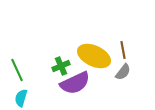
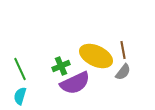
yellow ellipse: moved 2 px right
green line: moved 3 px right, 1 px up
cyan semicircle: moved 1 px left, 2 px up
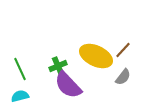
brown line: rotated 54 degrees clockwise
green cross: moved 3 px left
gray semicircle: moved 5 px down
purple semicircle: moved 7 px left, 2 px down; rotated 72 degrees clockwise
cyan semicircle: rotated 60 degrees clockwise
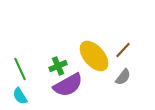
yellow ellipse: moved 2 px left; rotated 24 degrees clockwise
purple semicircle: rotated 76 degrees counterclockwise
cyan semicircle: rotated 108 degrees counterclockwise
